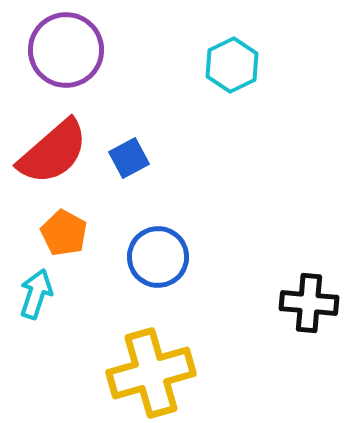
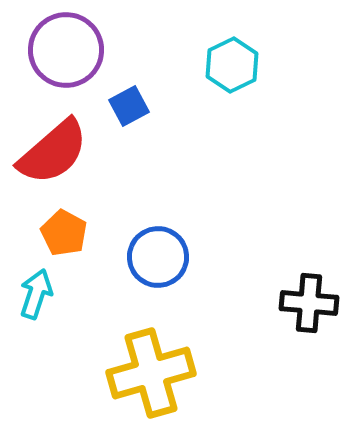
blue square: moved 52 px up
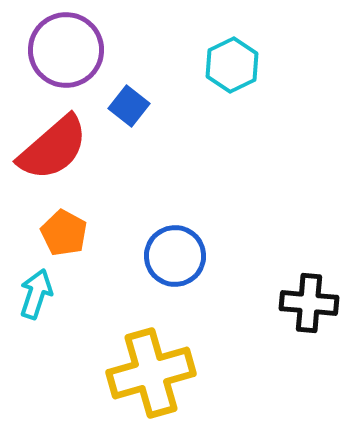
blue square: rotated 24 degrees counterclockwise
red semicircle: moved 4 px up
blue circle: moved 17 px right, 1 px up
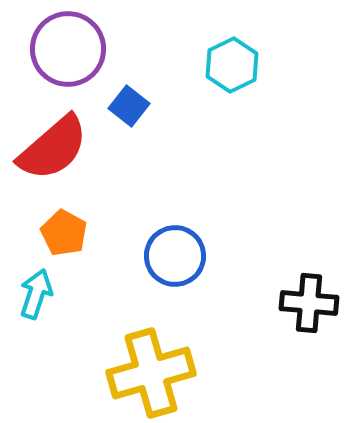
purple circle: moved 2 px right, 1 px up
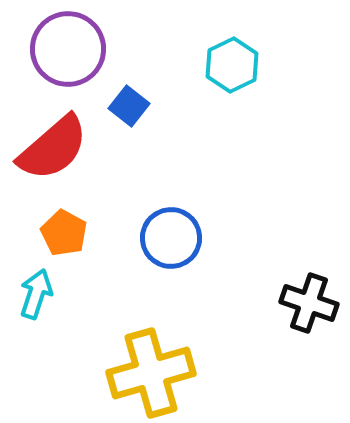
blue circle: moved 4 px left, 18 px up
black cross: rotated 14 degrees clockwise
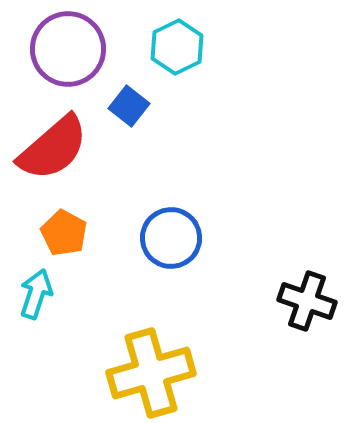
cyan hexagon: moved 55 px left, 18 px up
black cross: moved 2 px left, 2 px up
